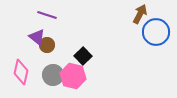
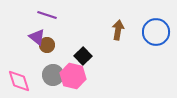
brown arrow: moved 22 px left, 16 px down; rotated 18 degrees counterclockwise
pink diamond: moved 2 px left, 9 px down; rotated 30 degrees counterclockwise
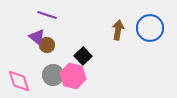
blue circle: moved 6 px left, 4 px up
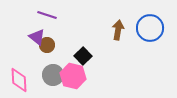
pink diamond: moved 1 px up; rotated 15 degrees clockwise
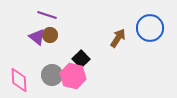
brown arrow: moved 8 px down; rotated 24 degrees clockwise
brown circle: moved 3 px right, 10 px up
black square: moved 2 px left, 3 px down
gray circle: moved 1 px left
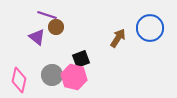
brown circle: moved 6 px right, 8 px up
black square: rotated 24 degrees clockwise
pink hexagon: moved 1 px right, 1 px down
pink diamond: rotated 15 degrees clockwise
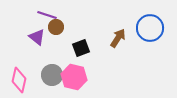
black square: moved 11 px up
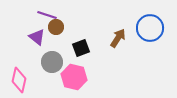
gray circle: moved 13 px up
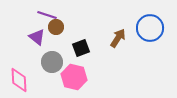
pink diamond: rotated 15 degrees counterclockwise
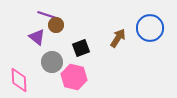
brown circle: moved 2 px up
